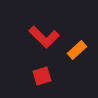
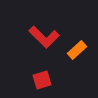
red square: moved 4 px down
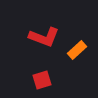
red L-shape: rotated 24 degrees counterclockwise
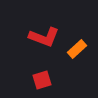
orange rectangle: moved 1 px up
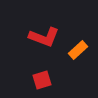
orange rectangle: moved 1 px right, 1 px down
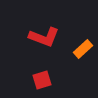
orange rectangle: moved 5 px right, 1 px up
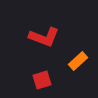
orange rectangle: moved 5 px left, 12 px down
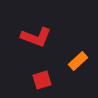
red L-shape: moved 8 px left
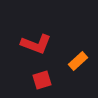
red L-shape: moved 7 px down
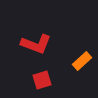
orange rectangle: moved 4 px right
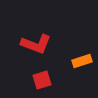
orange rectangle: rotated 24 degrees clockwise
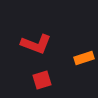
orange rectangle: moved 2 px right, 3 px up
